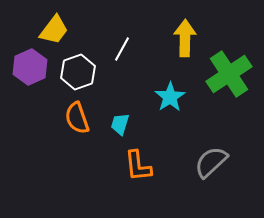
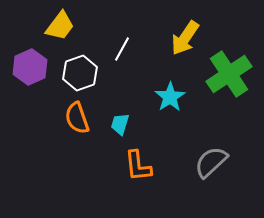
yellow trapezoid: moved 6 px right, 4 px up
yellow arrow: rotated 147 degrees counterclockwise
white hexagon: moved 2 px right, 1 px down
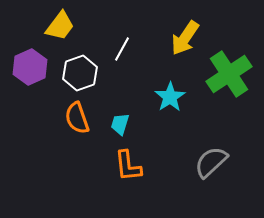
orange L-shape: moved 10 px left
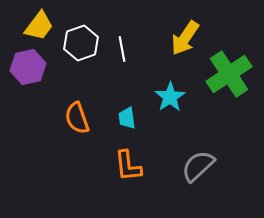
yellow trapezoid: moved 21 px left
white line: rotated 40 degrees counterclockwise
purple hexagon: moved 2 px left; rotated 12 degrees clockwise
white hexagon: moved 1 px right, 30 px up
cyan trapezoid: moved 7 px right, 6 px up; rotated 25 degrees counterclockwise
gray semicircle: moved 13 px left, 4 px down
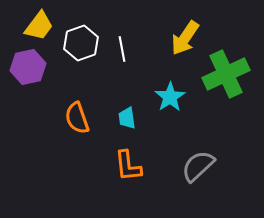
green cross: moved 3 px left; rotated 9 degrees clockwise
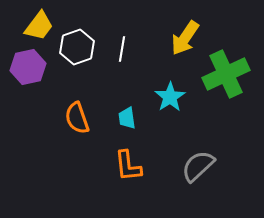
white hexagon: moved 4 px left, 4 px down
white line: rotated 20 degrees clockwise
